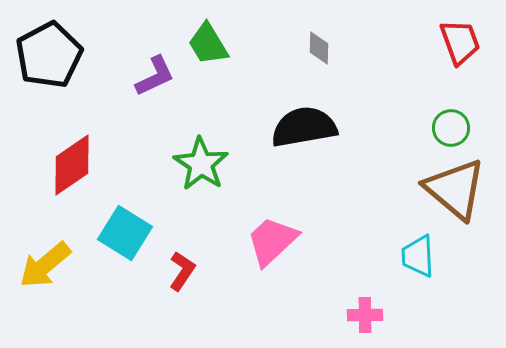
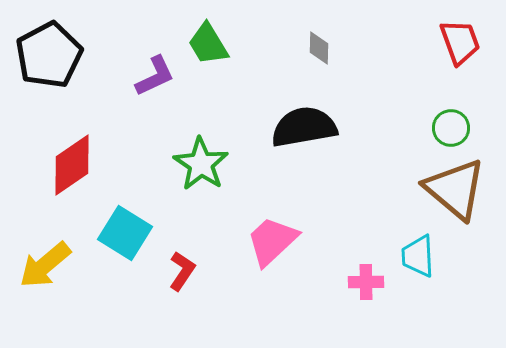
pink cross: moved 1 px right, 33 px up
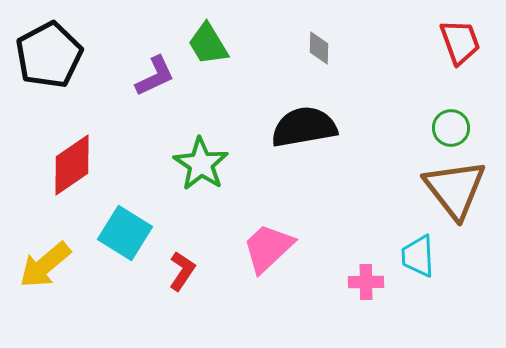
brown triangle: rotated 12 degrees clockwise
pink trapezoid: moved 4 px left, 7 px down
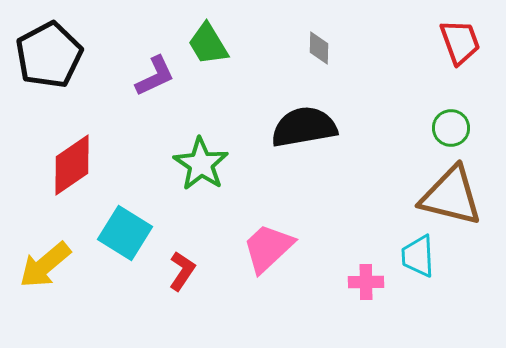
brown triangle: moved 4 px left, 7 px down; rotated 38 degrees counterclockwise
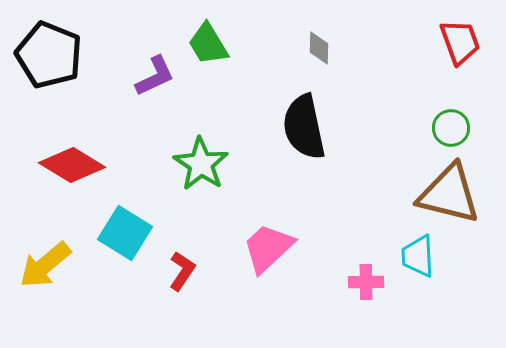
black pentagon: rotated 22 degrees counterclockwise
black semicircle: rotated 92 degrees counterclockwise
red diamond: rotated 66 degrees clockwise
brown triangle: moved 2 px left, 2 px up
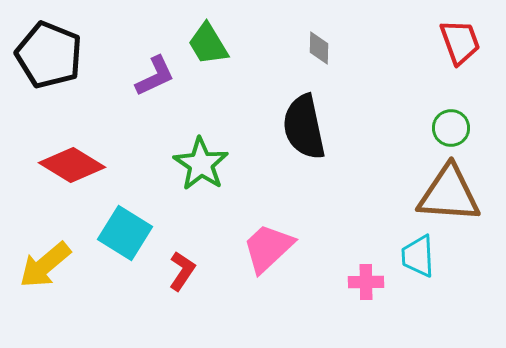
brown triangle: rotated 10 degrees counterclockwise
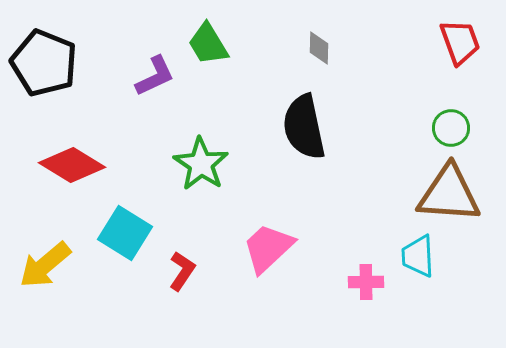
black pentagon: moved 5 px left, 8 px down
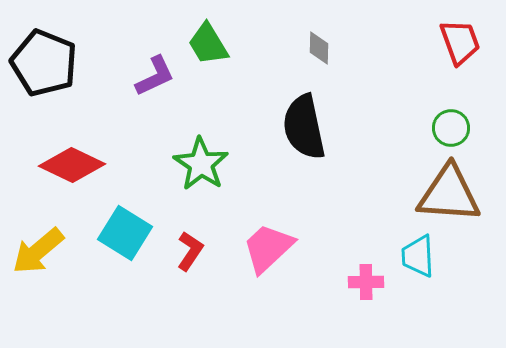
red diamond: rotated 6 degrees counterclockwise
yellow arrow: moved 7 px left, 14 px up
red L-shape: moved 8 px right, 20 px up
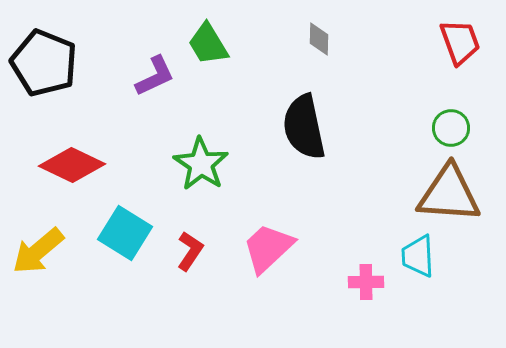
gray diamond: moved 9 px up
